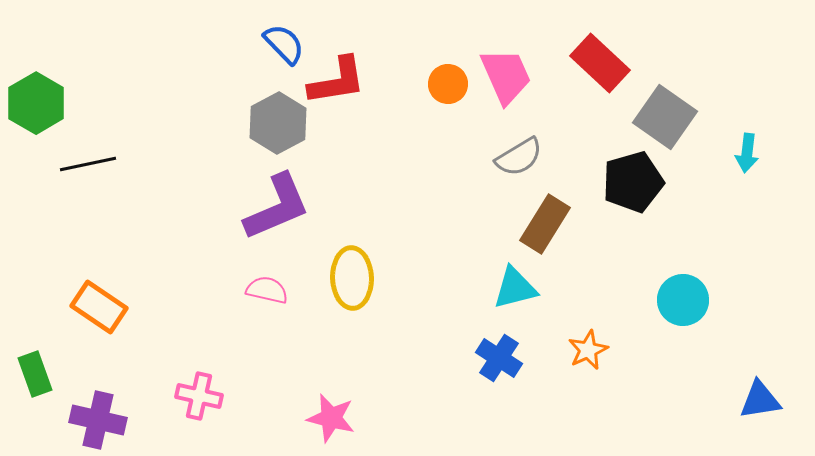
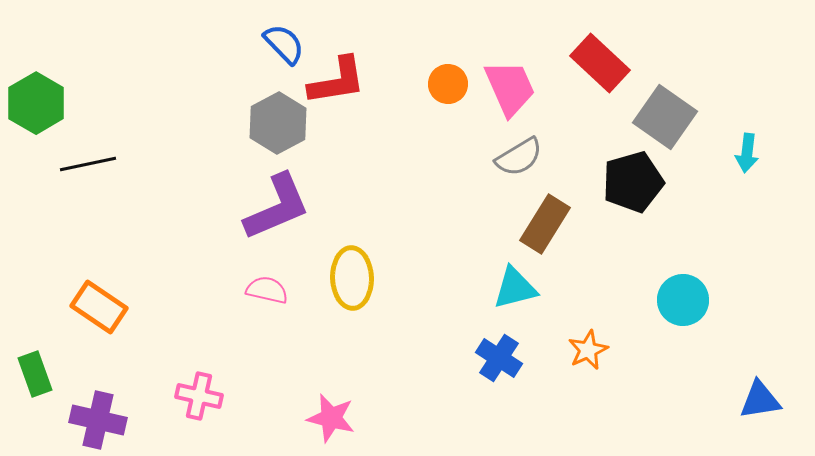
pink trapezoid: moved 4 px right, 12 px down
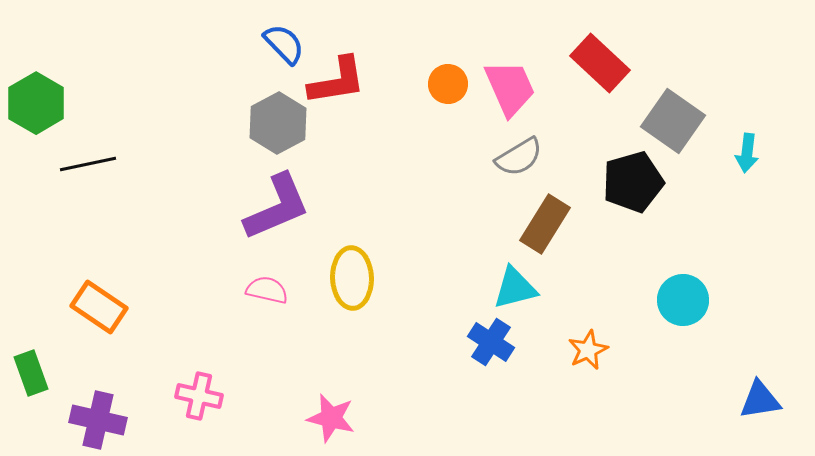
gray square: moved 8 px right, 4 px down
blue cross: moved 8 px left, 16 px up
green rectangle: moved 4 px left, 1 px up
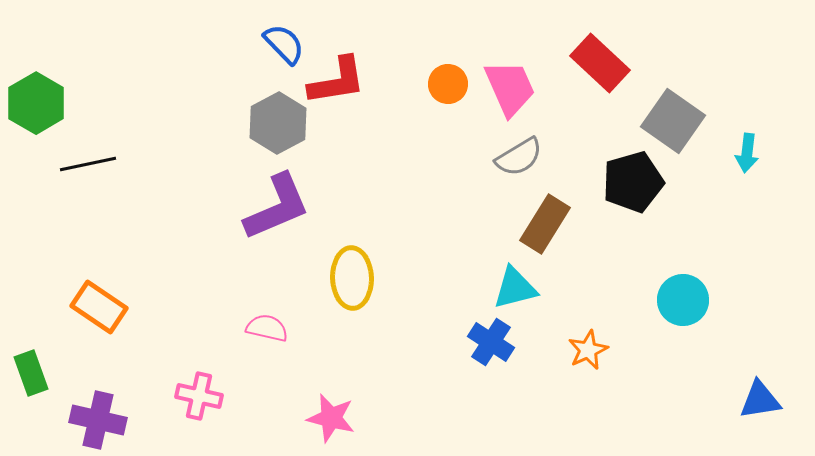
pink semicircle: moved 38 px down
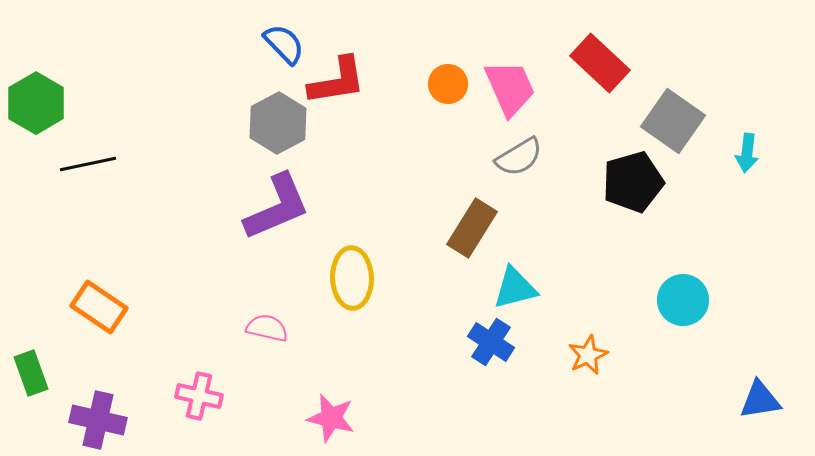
brown rectangle: moved 73 px left, 4 px down
orange star: moved 5 px down
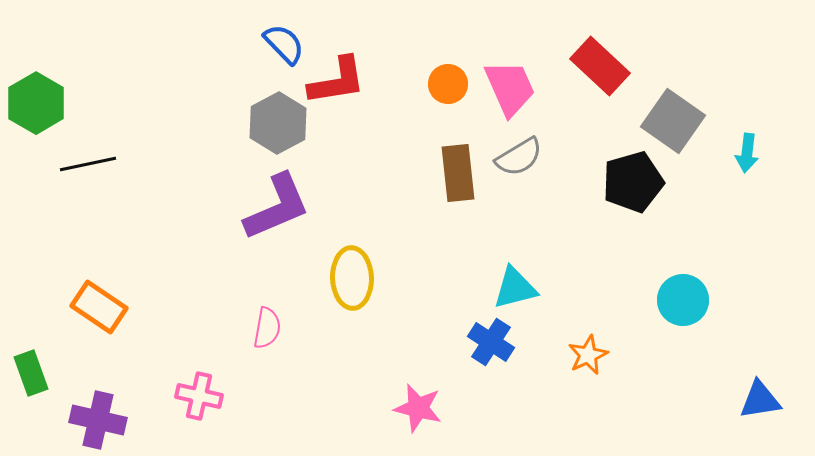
red rectangle: moved 3 px down
brown rectangle: moved 14 px left, 55 px up; rotated 38 degrees counterclockwise
pink semicircle: rotated 87 degrees clockwise
pink star: moved 87 px right, 10 px up
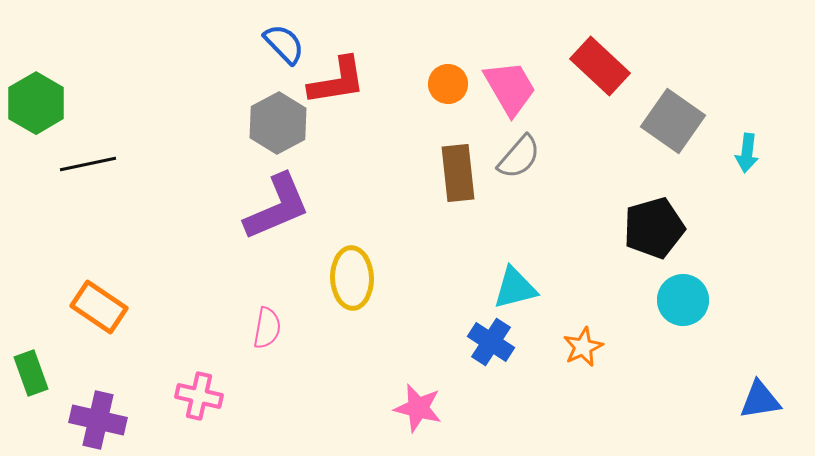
pink trapezoid: rotated 6 degrees counterclockwise
gray semicircle: rotated 18 degrees counterclockwise
black pentagon: moved 21 px right, 46 px down
orange star: moved 5 px left, 8 px up
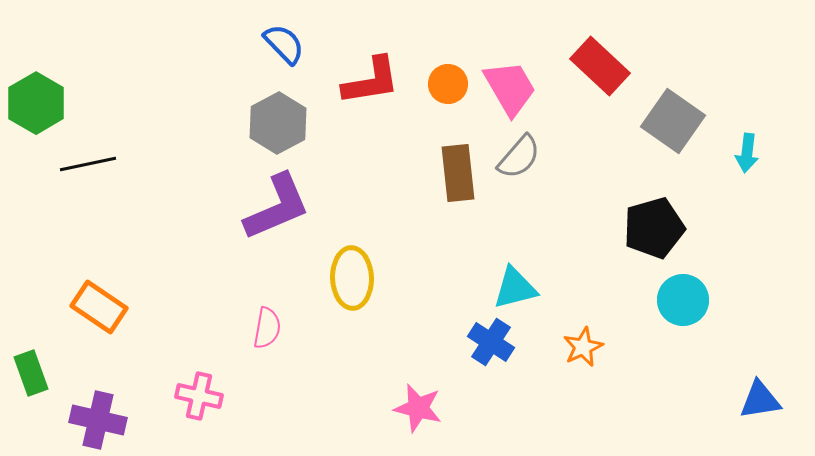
red L-shape: moved 34 px right
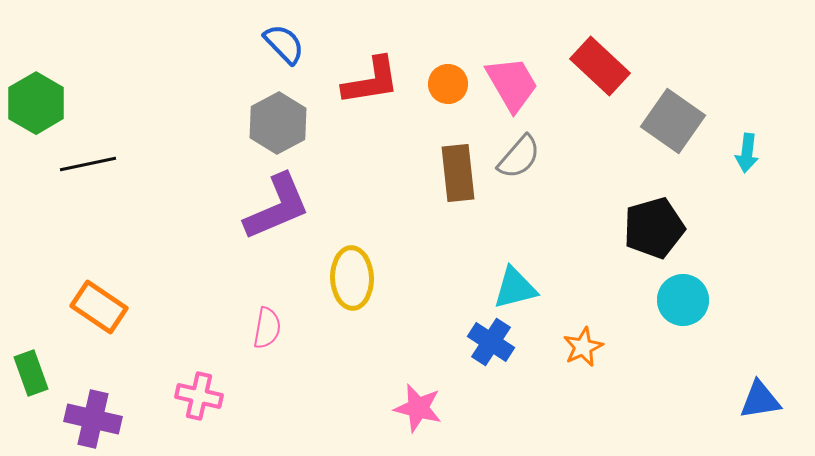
pink trapezoid: moved 2 px right, 4 px up
purple cross: moved 5 px left, 1 px up
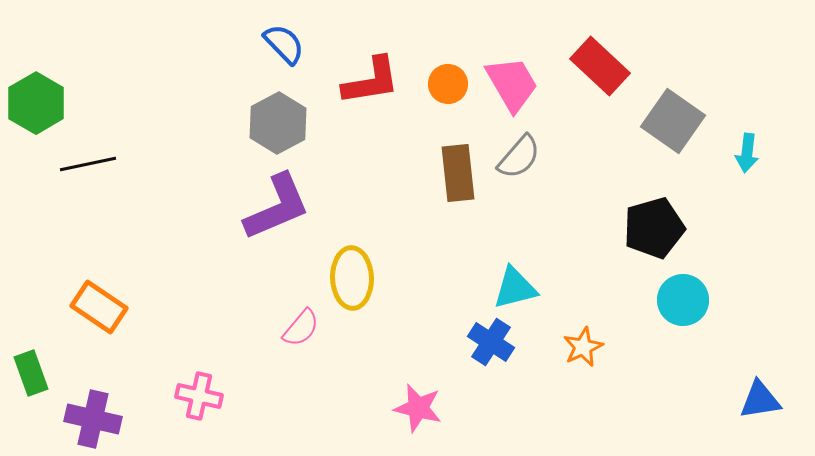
pink semicircle: moved 34 px right; rotated 30 degrees clockwise
